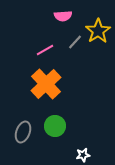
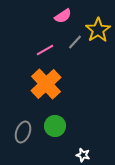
pink semicircle: rotated 30 degrees counterclockwise
yellow star: moved 1 px up
white star: rotated 24 degrees clockwise
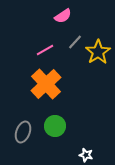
yellow star: moved 22 px down
white star: moved 3 px right
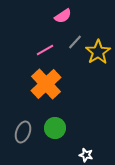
green circle: moved 2 px down
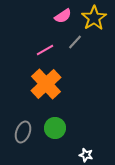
yellow star: moved 4 px left, 34 px up
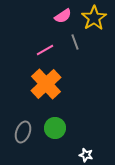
gray line: rotated 63 degrees counterclockwise
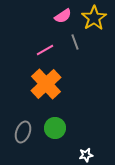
white star: rotated 24 degrees counterclockwise
